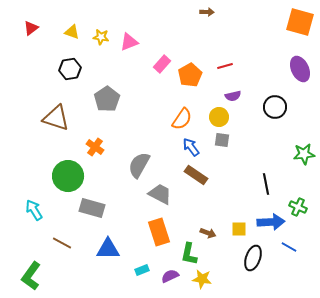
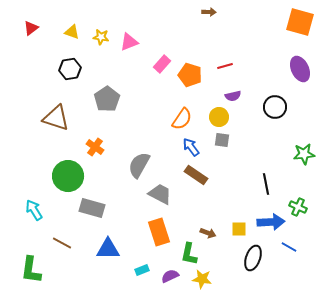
brown arrow at (207, 12): moved 2 px right
orange pentagon at (190, 75): rotated 25 degrees counterclockwise
green L-shape at (31, 276): moved 6 px up; rotated 28 degrees counterclockwise
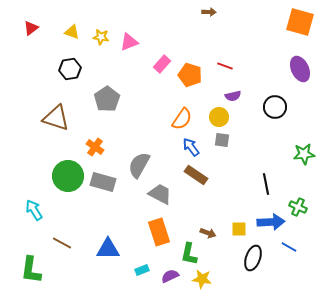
red line at (225, 66): rotated 35 degrees clockwise
gray rectangle at (92, 208): moved 11 px right, 26 px up
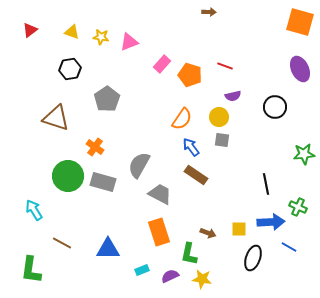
red triangle at (31, 28): moved 1 px left, 2 px down
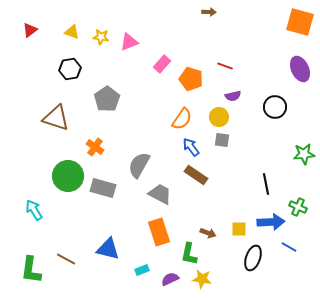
orange pentagon at (190, 75): moved 1 px right, 4 px down
gray rectangle at (103, 182): moved 6 px down
brown line at (62, 243): moved 4 px right, 16 px down
blue triangle at (108, 249): rotated 15 degrees clockwise
purple semicircle at (170, 276): moved 3 px down
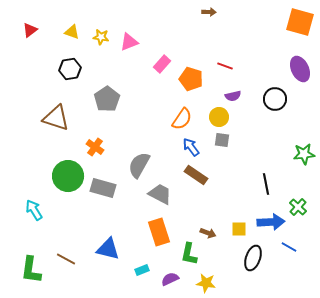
black circle at (275, 107): moved 8 px up
green cross at (298, 207): rotated 18 degrees clockwise
yellow star at (202, 279): moved 4 px right, 4 px down
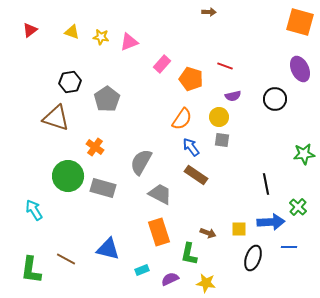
black hexagon at (70, 69): moved 13 px down
gray semicircle at (139, 165): moved 2 px right, 3 px up
blue line at (289, 247): rotated 28 degrees counterclockwise
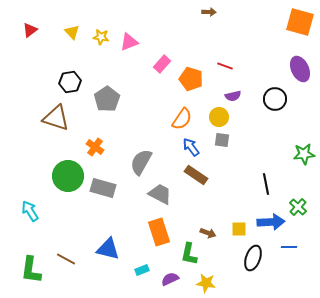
yellow triangle at (72, 32): rotated 28 degrees clockwise
cyan arrow at (34, 210): moved 4 px left, 1 px down
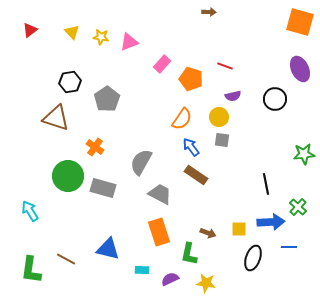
cyan rectangle at (142, 270): rotated 24 degrees clockwise
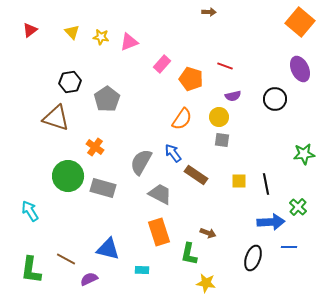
orange square at (300, 22): rotated 24 degrees clockwise
blue arrow at (191, 147): moved 18 px left, 6 px down
yellow square at (239, 229): moved 48 px up
purple semicircle at (170, 279): moved 81 px left
